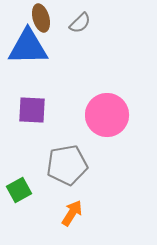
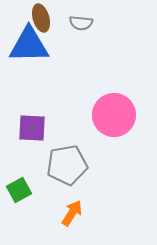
gray semicircle: moved 1 px right; rotated 50 degrees clockwise
blue triangle: moved 1 px right, 2 px up
purple square: moved 18 px down
pink circle: moved 7 px right
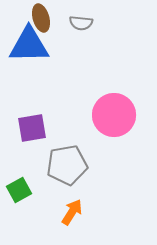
purple square: rotated 12 degrees counterclockwise
orange arrow: moved 1 px up
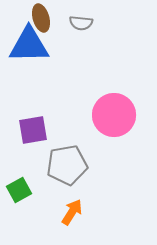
purple square: moved 1 px right, 2 px down
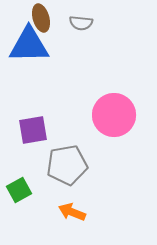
orange arrow: rotated 100 degrees counterclockwise
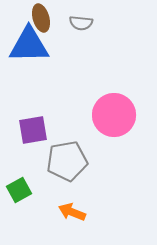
gray pentagon: moved 4 px up
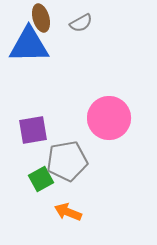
gray semicircle: rotated 35 degrees counterclockwise
pink circle: moved 5 px left, 3 px down
green square: moved 22 px right, 11 px up
orange arrow: moved 4 px left
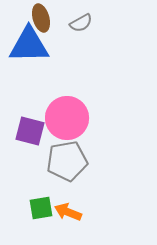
pink circle: moved 42 px left
purple square: moved 3 px left, 1 px down; rotated 24 degrees clockwise
green square: moved 29 px down; rotated 20 degrees clockwise
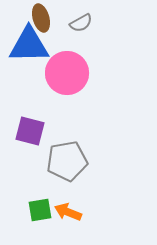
pink circle: moved 45 px up
green square: moved 1 px left, 2 px down
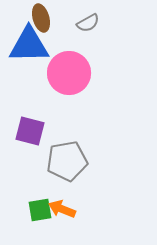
gray semicircle: moved 7 px right
pink circle: moved 2 px right
orange arrow: moved 6 px left, 3 px up
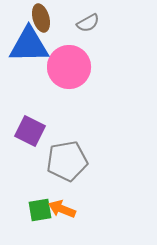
pink circle: moved 6 px up
purple square: rotated 12 degrees clockwise
